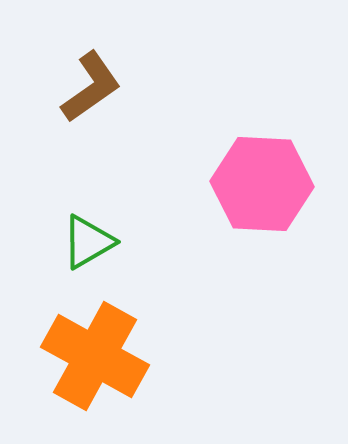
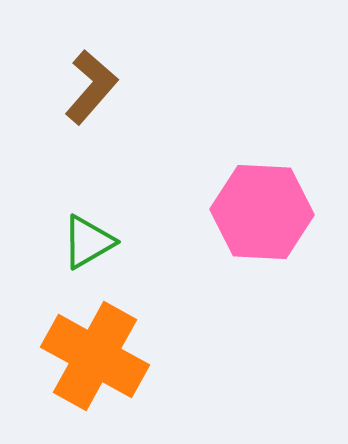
brown L-shape: rotated 14 degrees counterclockwise
pink hexagon: moved 28 px down
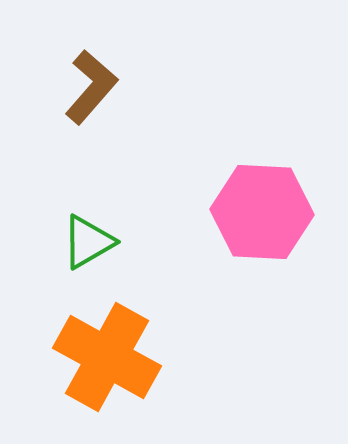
orange cross: moved 12 px right, 1 px down
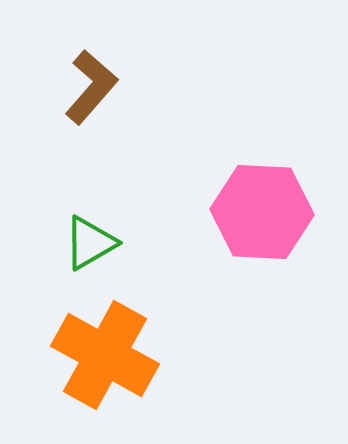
green triangle: moved 2 px right, 1 px down
orange cross: moved 2 px left, 2 px up
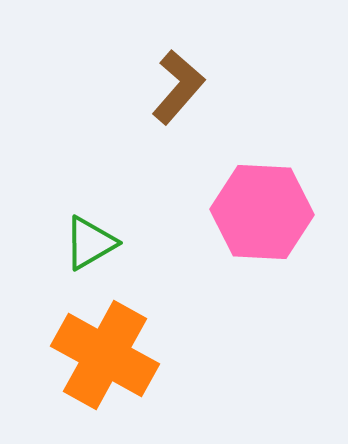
brown L-shape: moved 87 px right
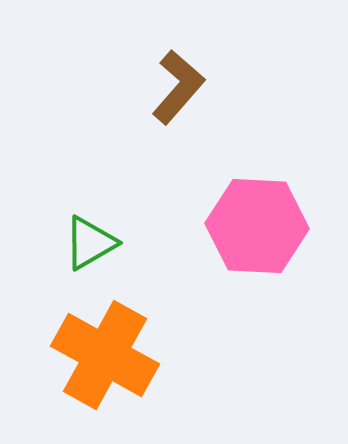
pink hexagon: moved 5 px left, 14 px down
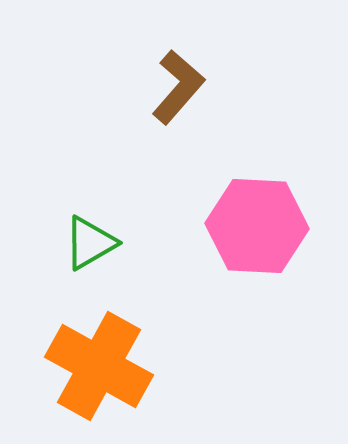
orange cross: moved 6 px left, 11 px down
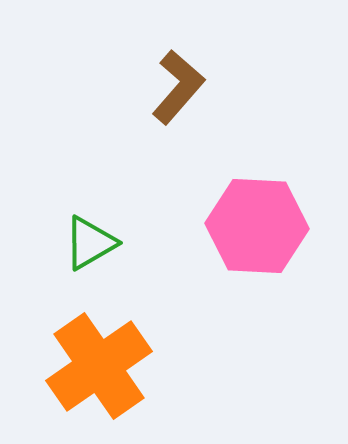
orange cross: rotated 26 degrees clockwise
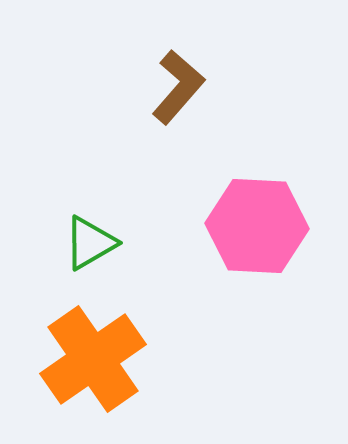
orange cross: moved 6 px left, 7 px up
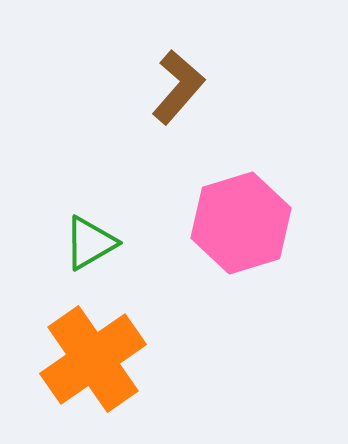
pink hexagon: moved 16 px left, 3 px up; rotated 20 degrees counterclockwise
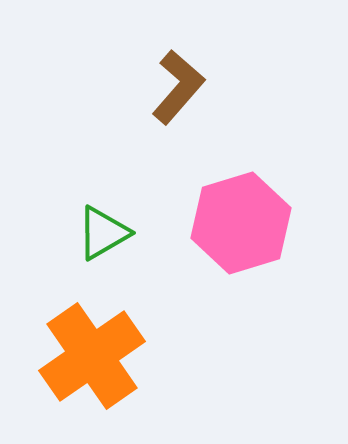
green triangle: moved 13 px right, 10 px up
orange cross: moved 1 px left, 3 px up
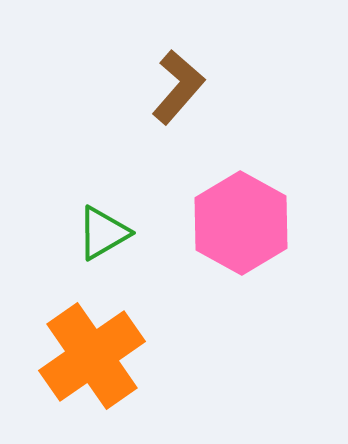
pink hexagon: rotated 14 degrees counterclockwise
